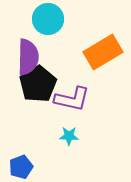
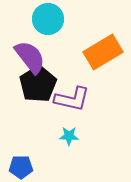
purple semicircle: moved 2 px right; rotated 39 degrees counterclockwise
blue pentagon: rotated 20 degrees clockwise
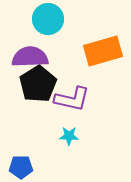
orange rectangle: moved 1 px up; rotated 15 degrees clockwise
purple semicircle: rotated 54 degrees counterclockwise
